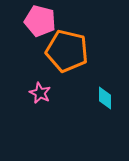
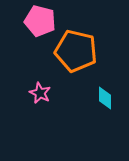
orange pentagon: moved 9 px right
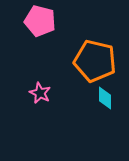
orange pentagon: moved 19 px right, 10 px down
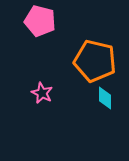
pink star: moved 2 px right
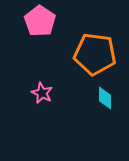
pink pentagon: rotated 20 degrees clockwise
orange pentagon: moved 7 px up; rotated 6 degrees counterclockwise
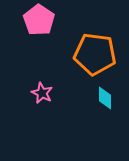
pink pentagon: moved 1 px left, 1 px up
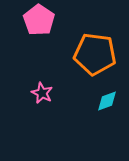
cyan diamond: moved 2 px right, 3 px down; rotated 70 degrees clockwise
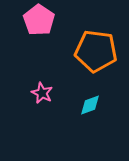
orange pentagon: moved 1 px right, 3 px up
cyan diamond: moved 17 px left, 4 px down
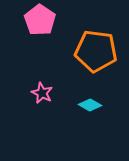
pink pentagon: moved 1 px right
cyan diamond: rotated 50 degrees clockwise
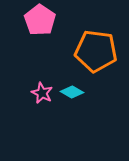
cyan diamond: moved 18 px left, 13 px up
